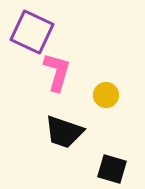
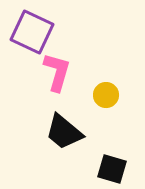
black trapezoid: rotated 21 degrees clockwise
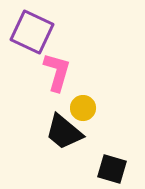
yellow circle: moved 23 px left, 13 px down
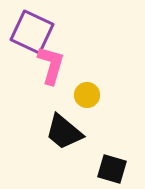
pink L-shape: moved 6 px left, 7 px up
yellow circle: moved 4 px right, 13 px up
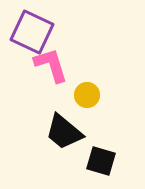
pink L-shape: rotated 33 degrees counterclockwise
black square: moved 11 px left, 8 px up
